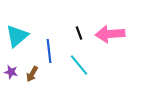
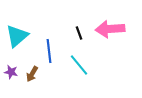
pink arrow: moved 5 px up
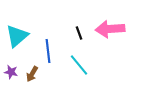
blue line: moved 1 px left
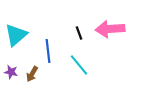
cyan triangle: moved 1 px left, 1 px up
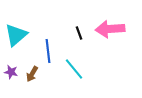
cyan line: moved 5 px left, 4 px down
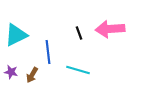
cyan triangle: rotated 15 degrees clockwise
blue line: moved 1 px down
cyan line: moved 4 px right, 1 px down; rotated 35 degrees counterclockwise
brown arrow: moved 1 px down
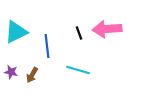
pink arrow: moved 3 px left
cyan triangle: moved 3 px up
blue line: moved 1 px left, 6 px up
